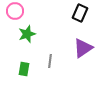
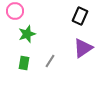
black rectangle: moved 3 px down
gray line: rotated 24 degrees clockwise
green rectangle: moved 6 px up
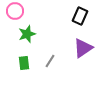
green rectangle: rotated 16 degrees counterclockwise
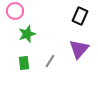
purple triangle: moved 4 px left, 1 px down; rotated 15 degrees counterclockwise
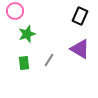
purple triangle: moved 1 px right; rotated 40 degrees counterclockwise
gray line: moved 1 px left, 1 px up
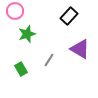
black rectangle: moved 11 px left; rotated 18 degrees clockwise
green rectangle: moved 3 px left, 6 px down; rotated 24 degrees counterclockwise
